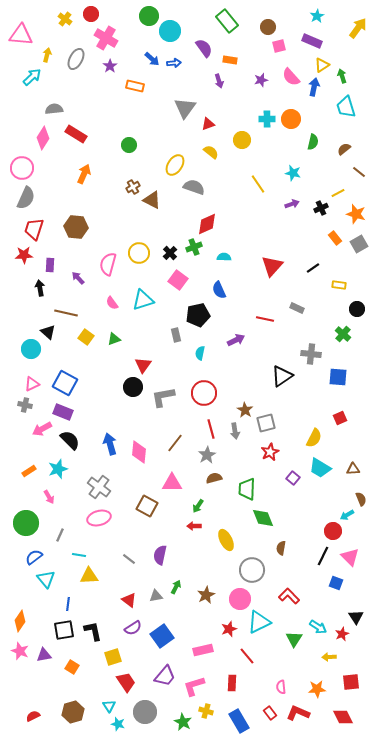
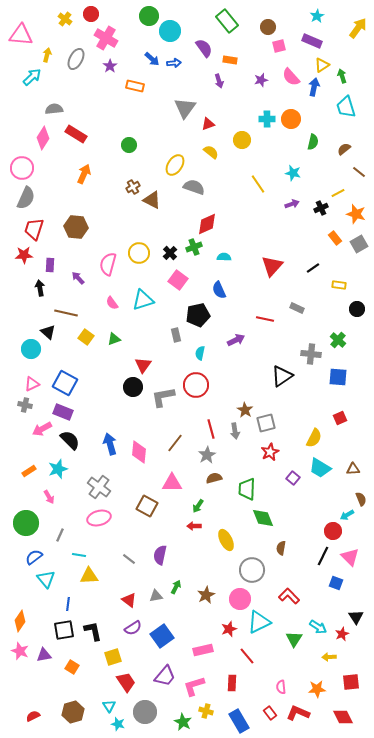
green cross at (343, 334): moved 5 px left, 6 px down
red circle at (204, 393): moved 8 px left, 8 px up
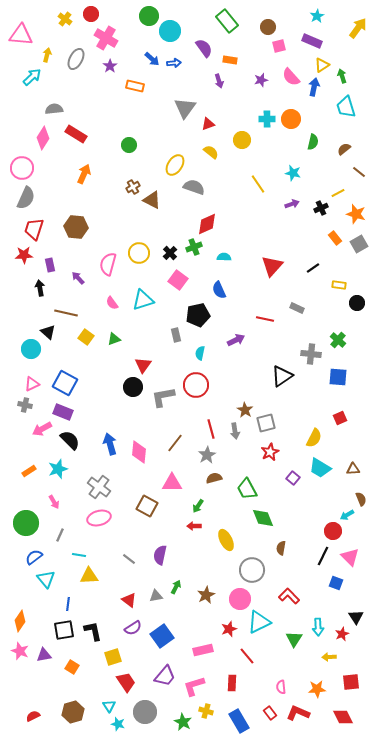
purple rectangle at (50, 265): rotated 16 degrees counterclockwise
black circle at (357, 309): moved 6 px up
green trapezoid at (247, 489): rotated 30 degrees counterclockwise
pink arrow at (49, 497): moved 5 px right, 5 px down
cyan arrow at (318, 627): rotated 54 degrees clockwise
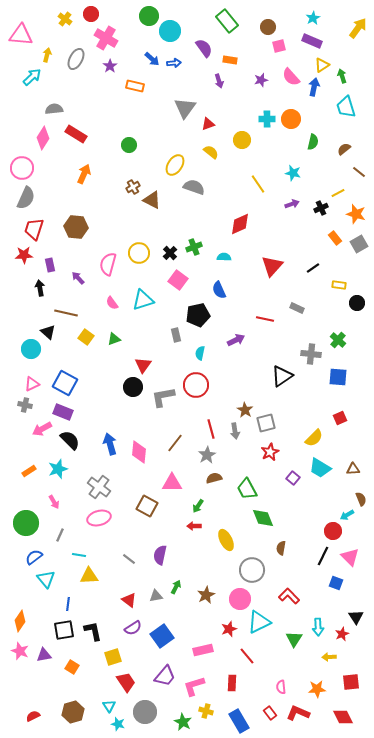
cyan star at (317, 16): moved 4 px left, 2 px down
red diamond at (207, 224): moved 33 px right
yellow semicircle at (314, 438): rotated 18 degrees clockwise
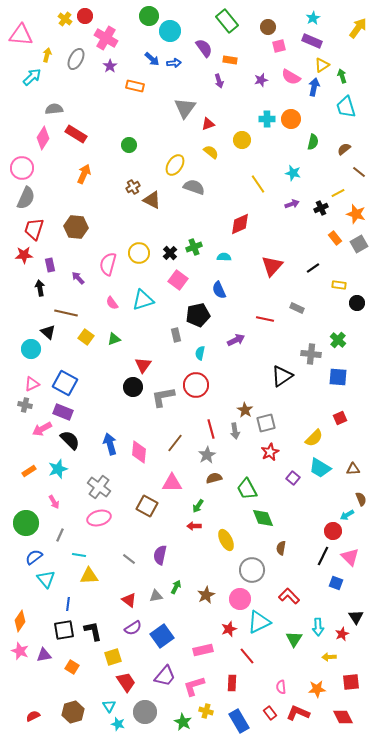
red circle at (91, 14): moved 6 px left, 2 px down
pink semicircle at (291, 77): rotated 18 degrees counterclockwise
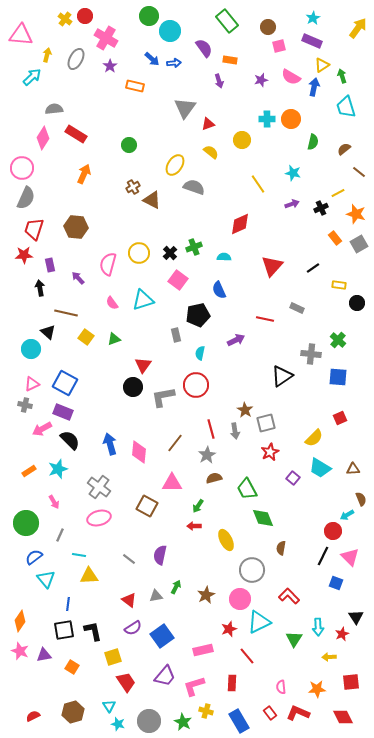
gray circle at (145, 712): moved 4 px right, 9 px down
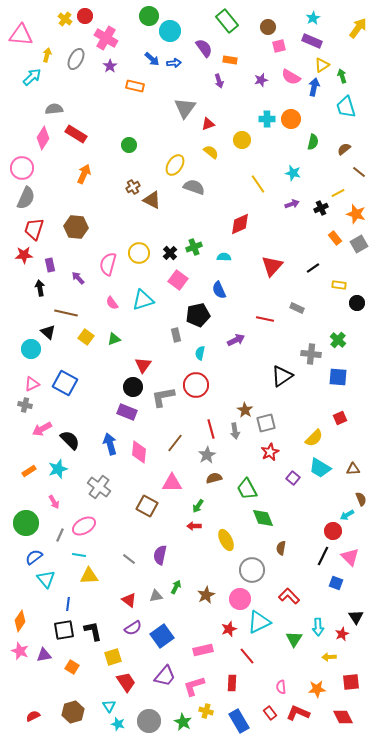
purple rectangle at (63, 412): moved 64 px right
pink ellipse at (99, 518): moved 15 px left, 8 px down; rotated 15 degrees counterclockwise
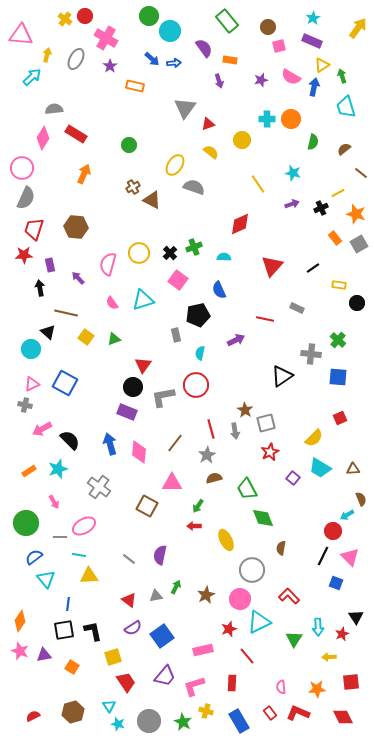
brown line at (359, 172): moved 2 px right, 1 px down
gray line at (60, 535): moved 2 px down; rotated 64 degrees clockwise
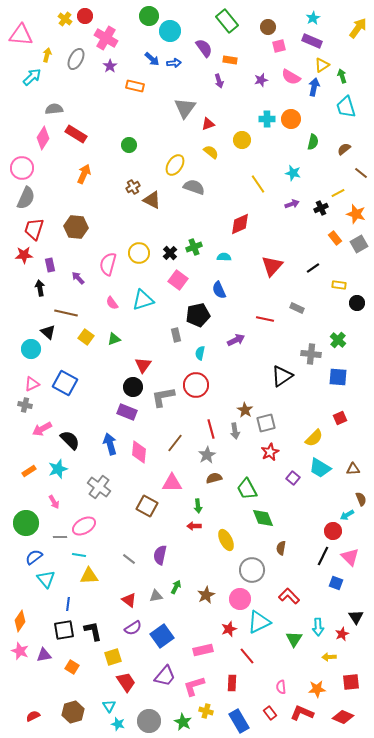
green arrow at (198, 506): rotated 40 degrees counterclockwise
red L-shape at (298, 713): moved 4 px right
red diamond at (343, 717): rotated 40 degrees counterclockwise
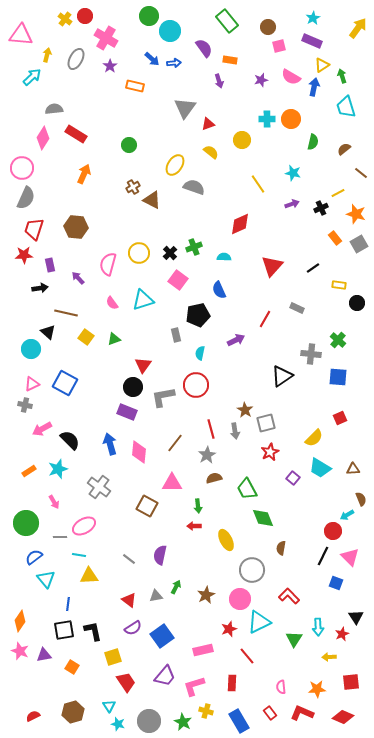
black arrow at (40, 288): rotated 91 degrees clockwise
red line at (265, 319): rotated 72 degrees counterclockwise
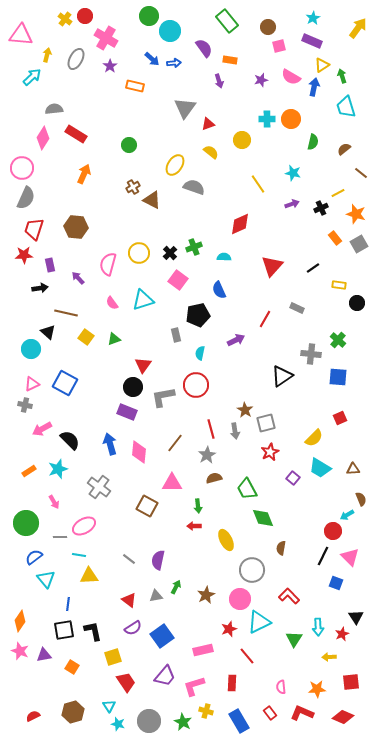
purple semicircle at (160, 555): moved 2 px left, 5 px down
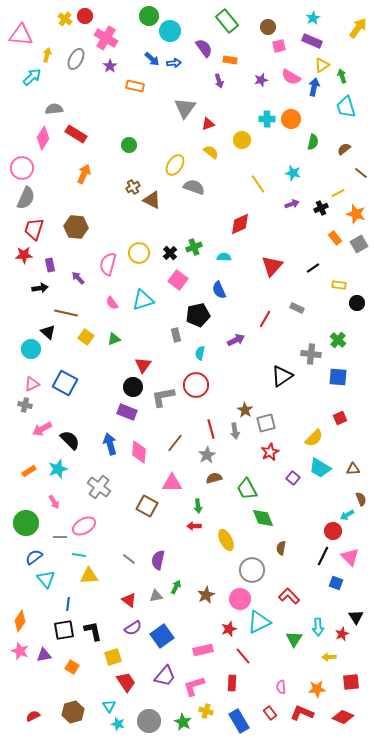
red line at (247, 656): moved 4 px left
